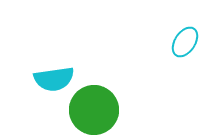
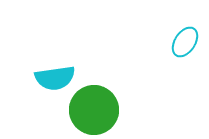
cyan semicircle: moved 1 px right, 1 px up
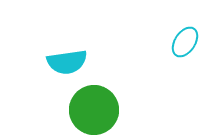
cyan semicircle: moved 12 px right, 16 px up
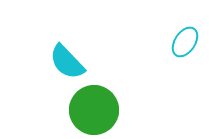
cyan semicircle: rotated 54 degrees clockwise
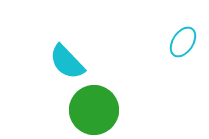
cyan ellipse: moved 2 px left
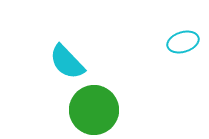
cyan ellipse: rotated 40 degrees clockwise
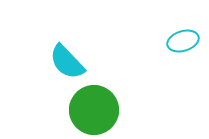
cyan ellipse: moved 1 px up
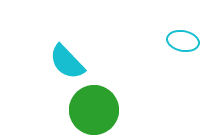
cyan ellipse: rotated 28 degrees clockwise
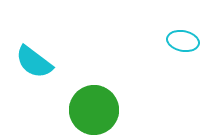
cyan semicircle: moved 33 px left; rotated 9 degrees counterclockwise
